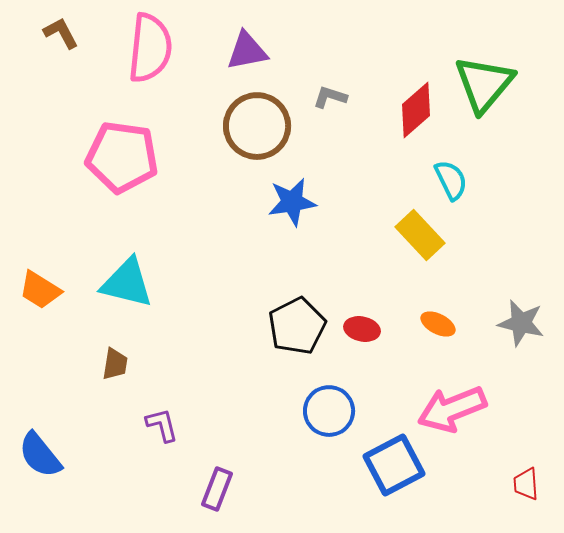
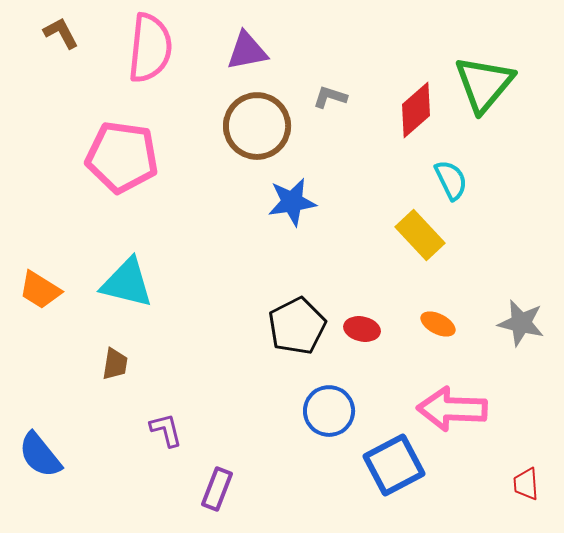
pink arrow: rotated 24 degrees clockwise
purple L-shape: moved 4 px right, 5 px down
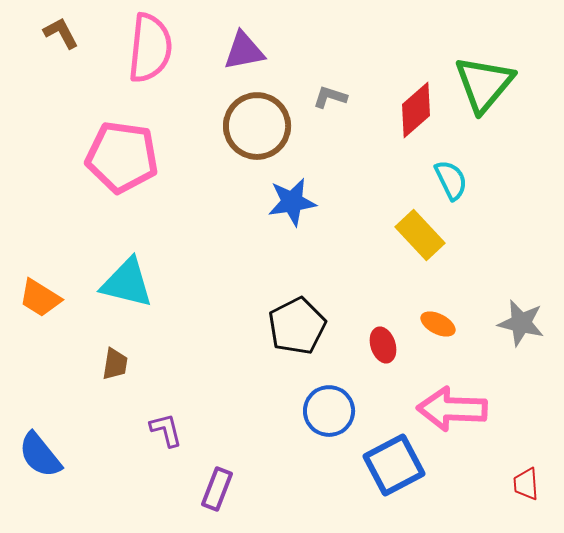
purple triangle: moved 3 px left
orange trapezoid: moved 8 px down
red ellipse: moved 21 px right, 16 px down; rotated 60 degrees clockwise
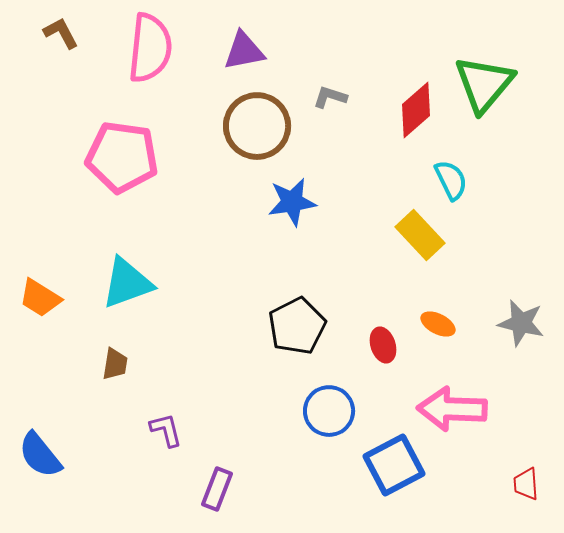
cyan triangle: rotated 34 degrees counterclockwise
